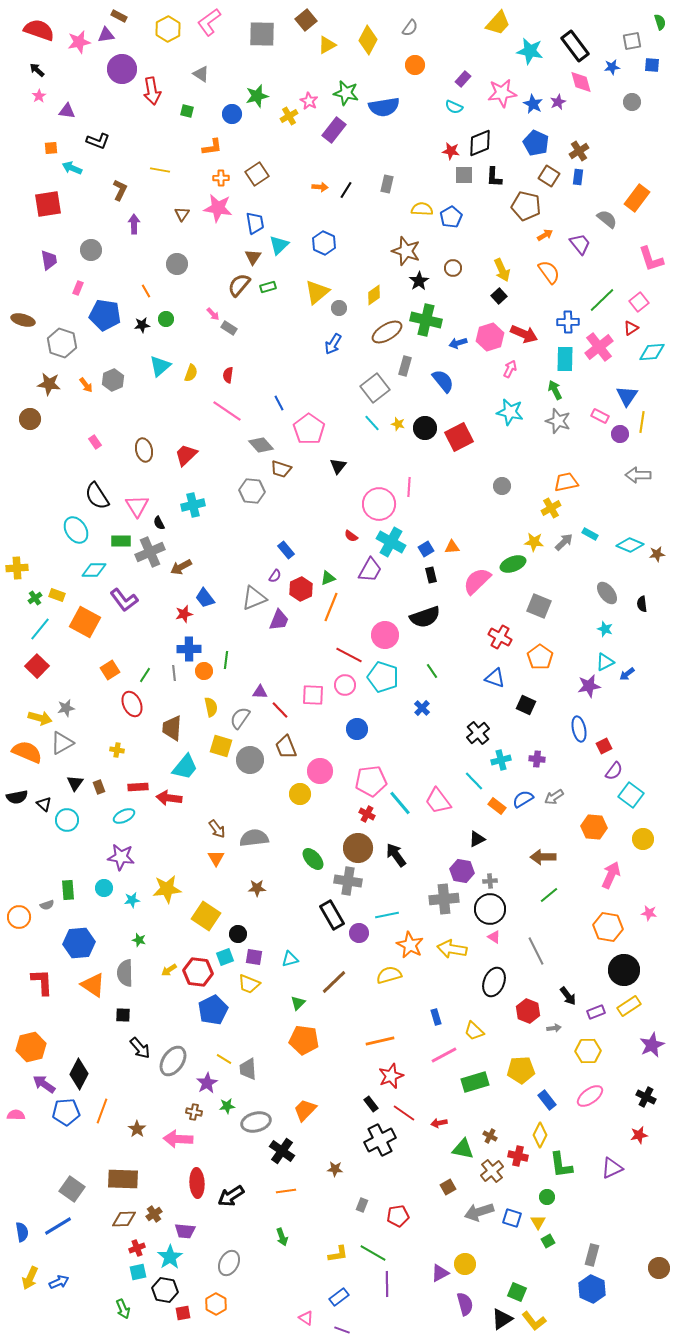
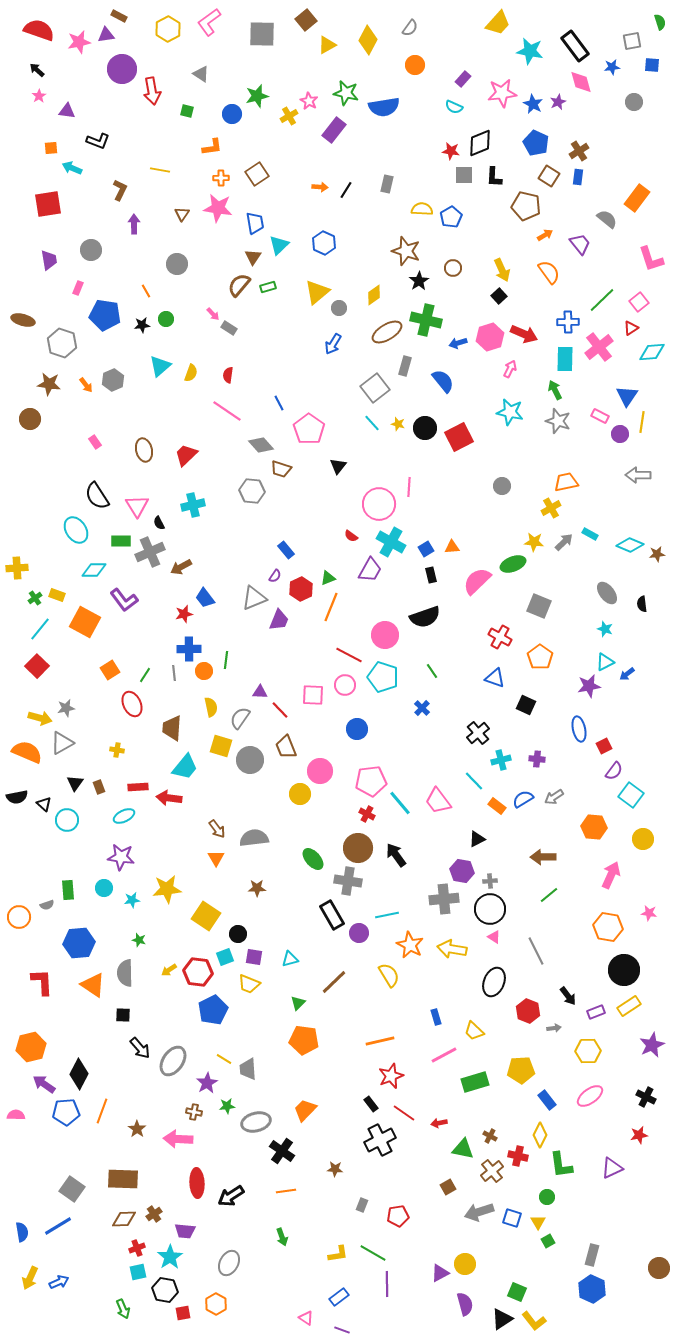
gray circle at (632, 102): moved 2 px right
yellow semicircle at (389, 975): rotated 75 degrees clockwise
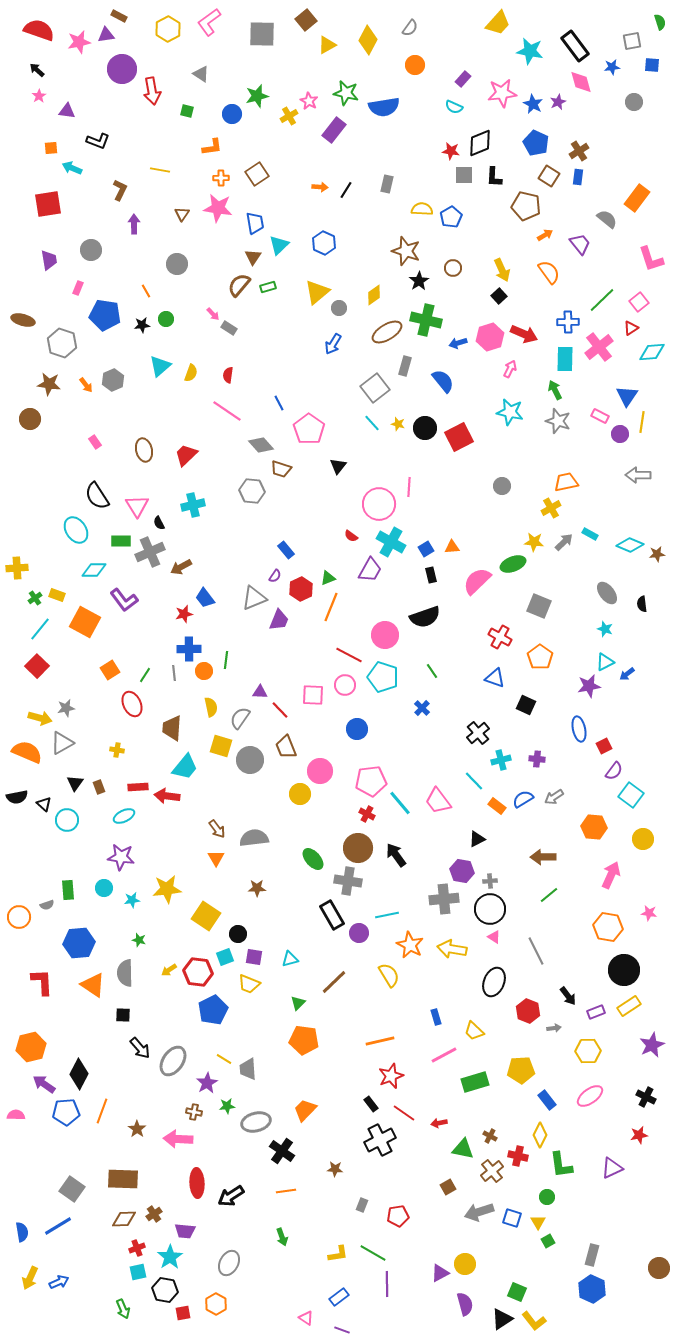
red arrow at (169, 798): moved 2 px left, 2 px up
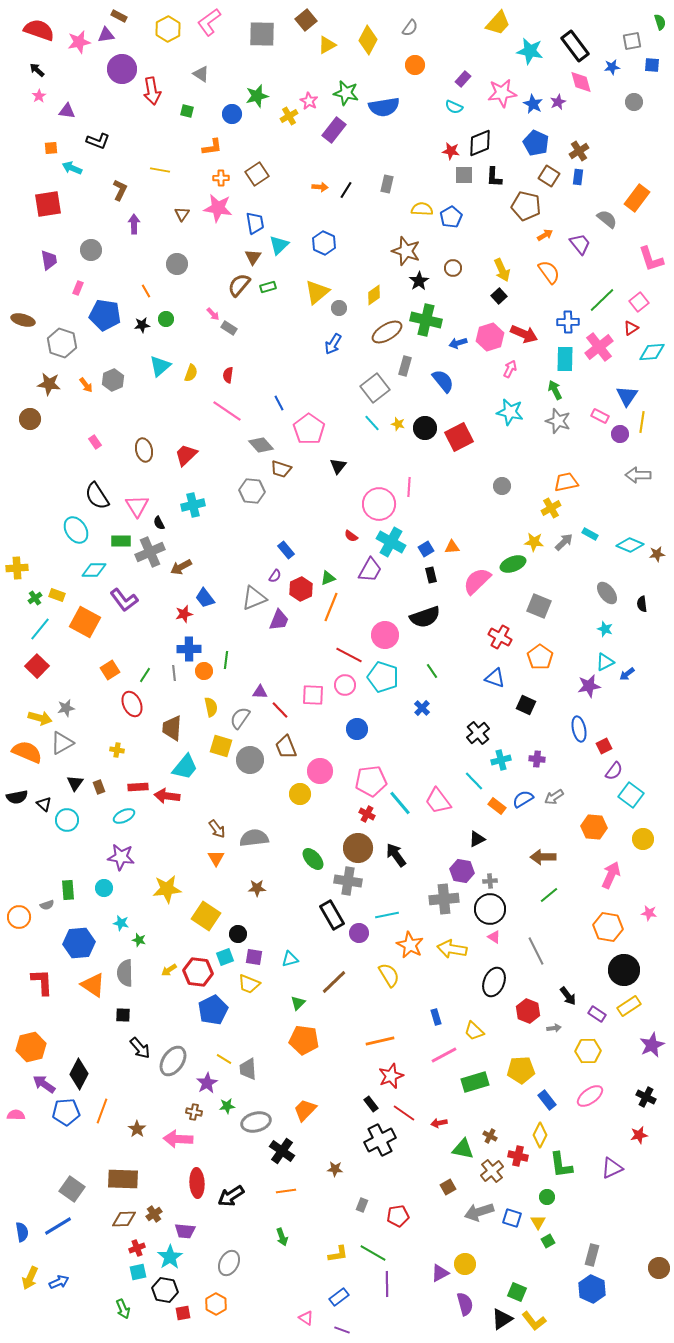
cyan star at (132, 900): moved 11 px left, 23 px down; rotated 21 degrees clockwise
purple rectangle at (596, 1012): moved 1 px right, 2 px down; rotated 54 degrees clockwise
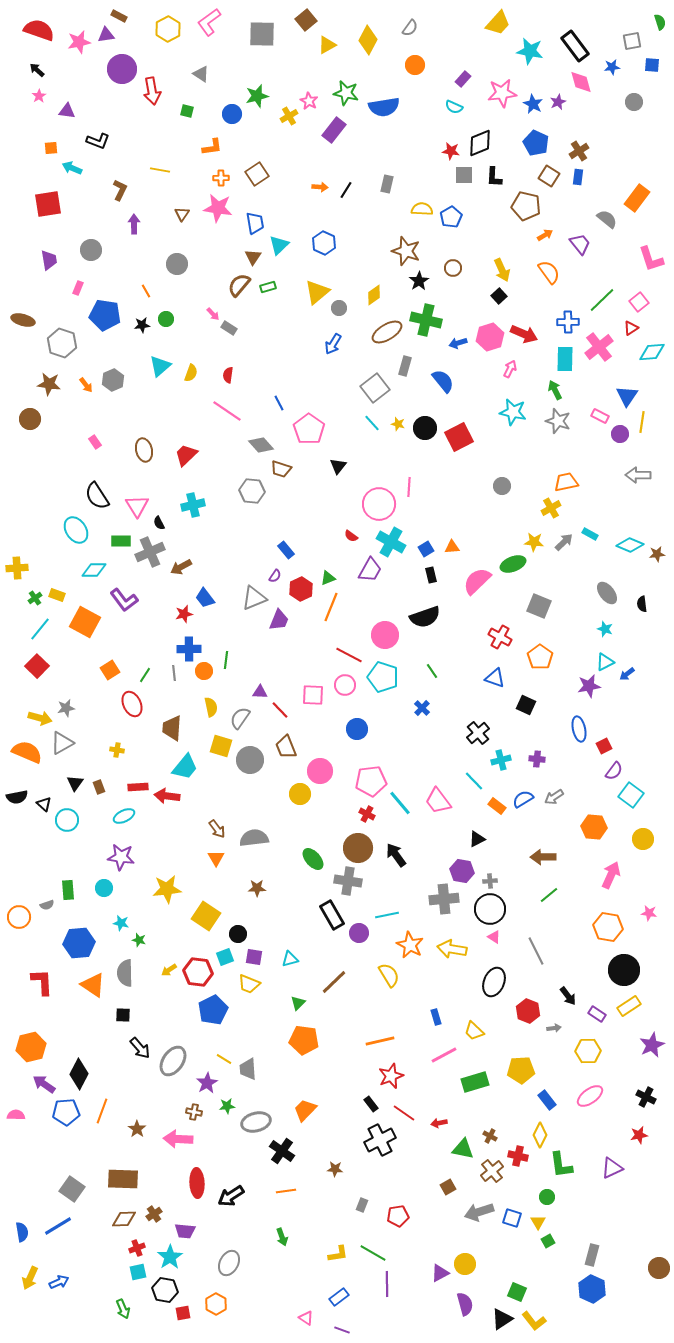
cyan star at (510, 412): moved 3 px right
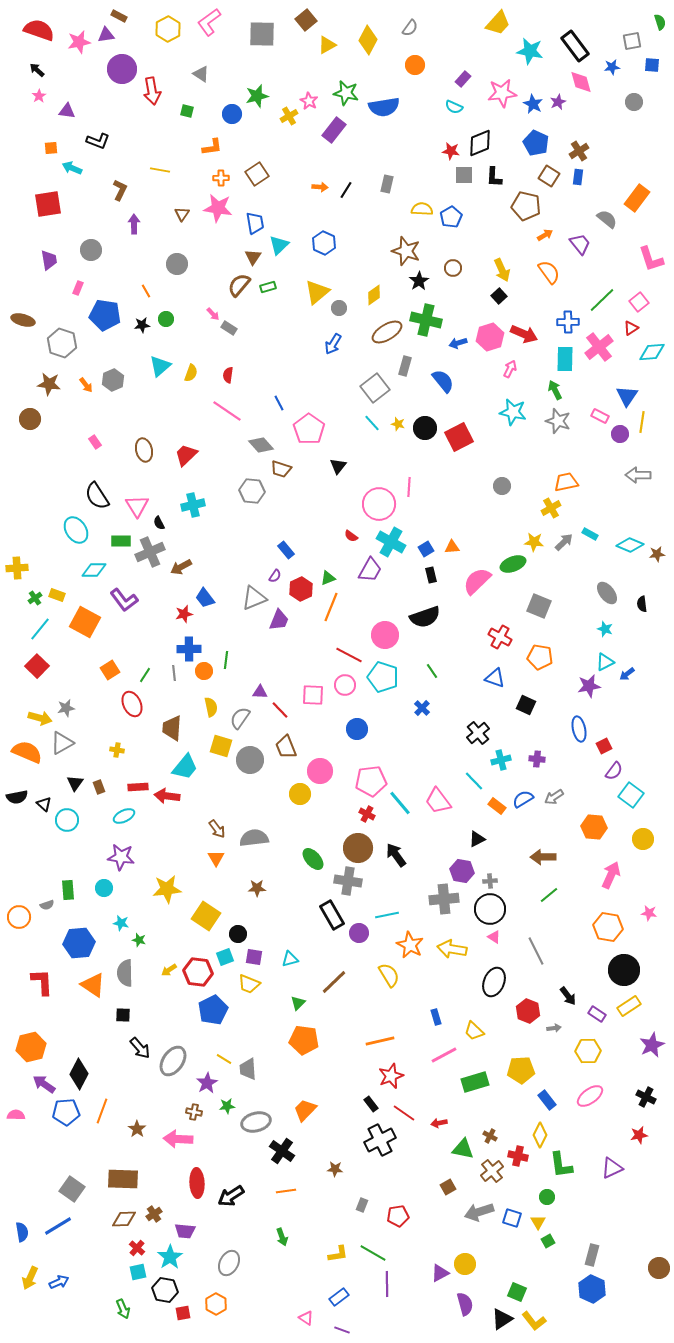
orange pentagon at (540, 657): rotated 25 degrees counterclockwise
red cross at (137, 1248): rotated 28 degrees counterclockwise
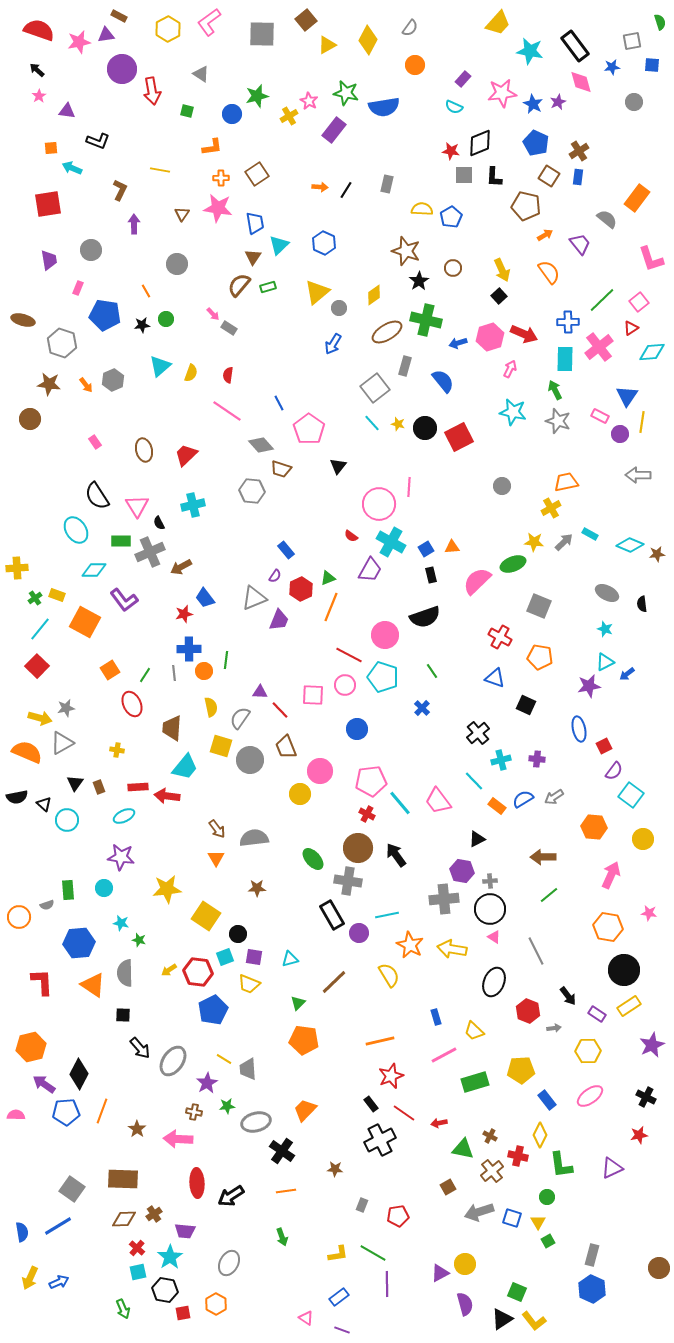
gray ellipse at (607, 593): rotated 25 degrees counterclockwise
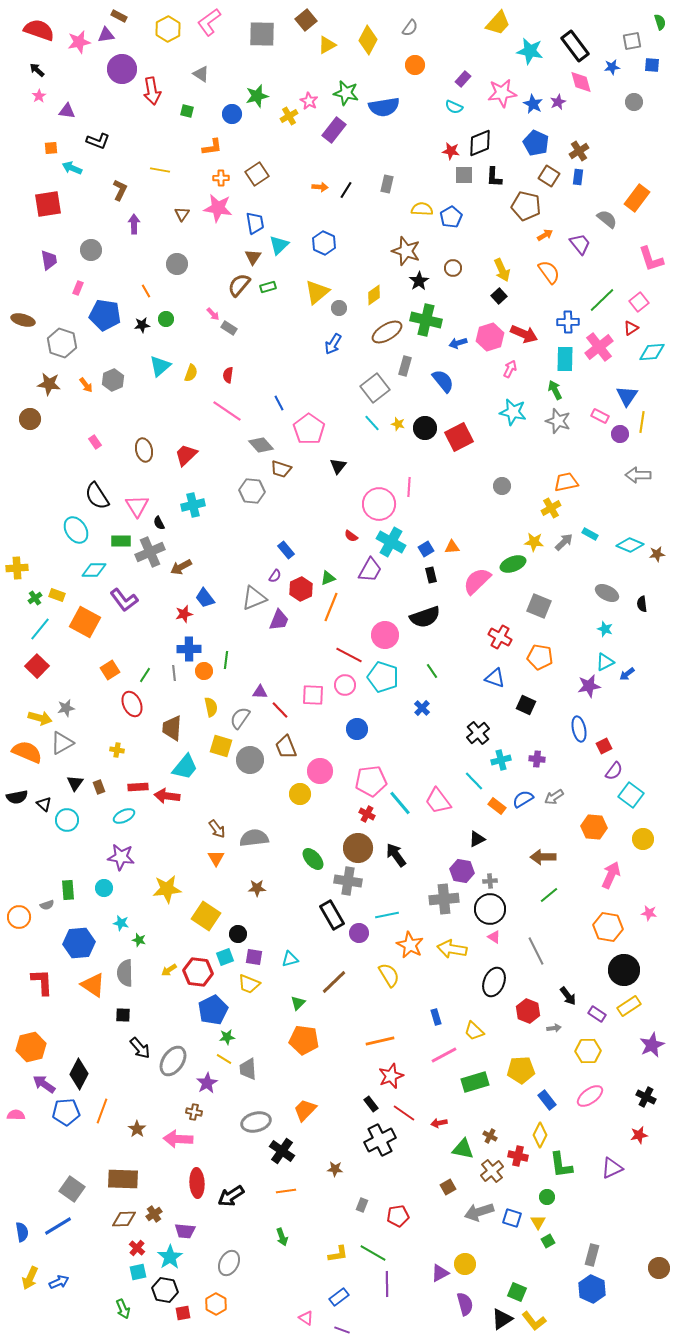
green star at (227, 1106): moved 69 px up
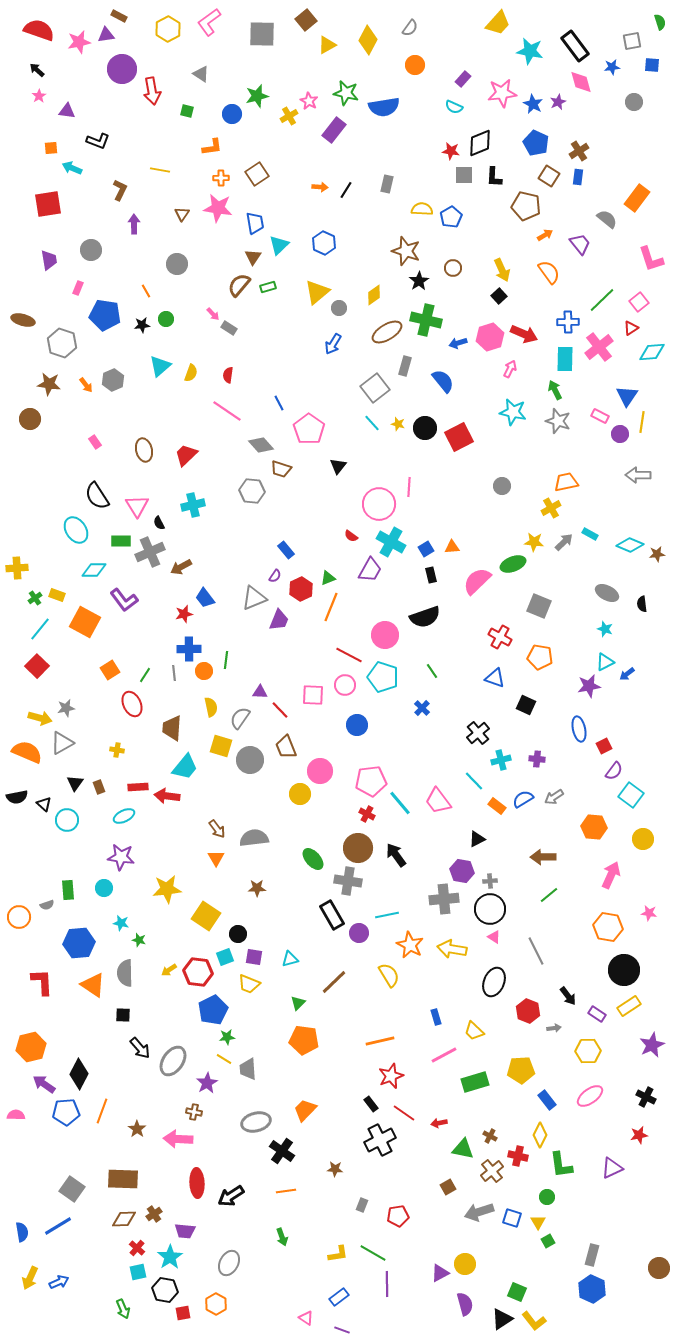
blue circle at (357, 729): moved 4 px up
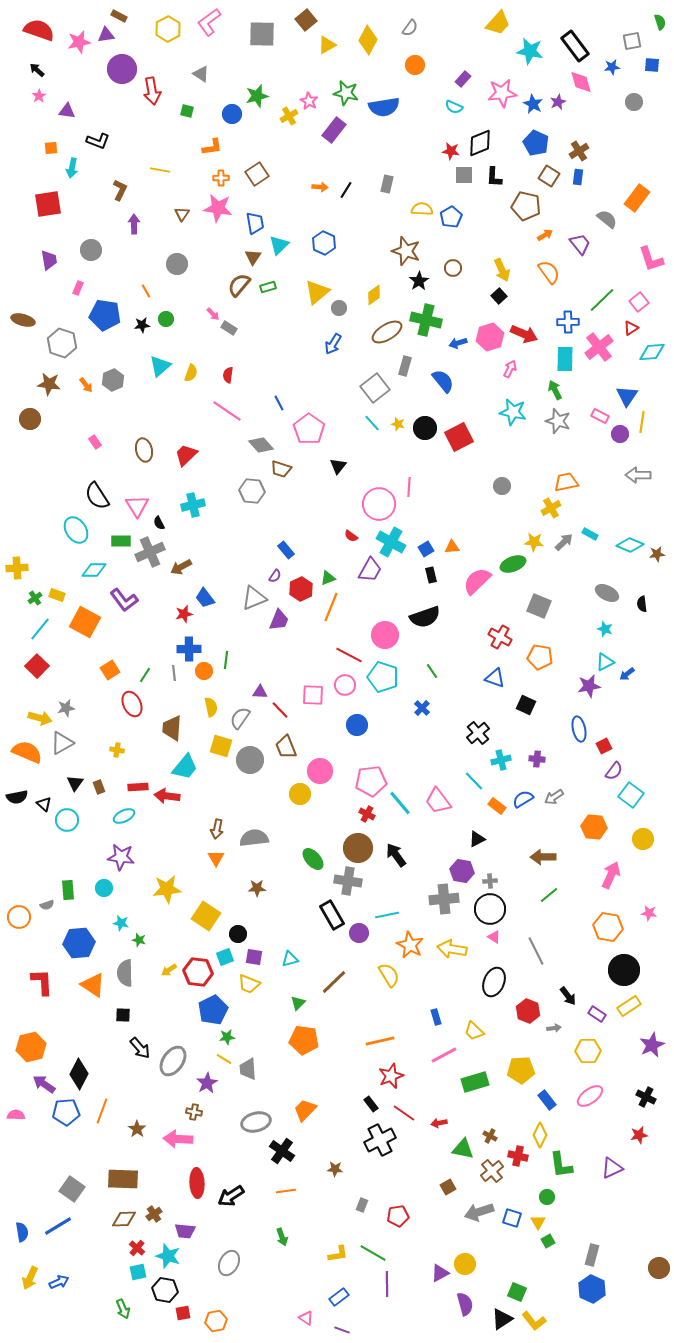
cyan arrow at (72, 168): rotated 102 degrees counterclockwise
brown arrow at (217, 829): rotated 48 degrees clockwise
cyan star at (170, 1257): moved 2 px left, 1 px up; rotated 20 degrees counterclockwise
orange hexagon at (216, 1304): moved 17 px down; rotated 20 degrees clockwise
